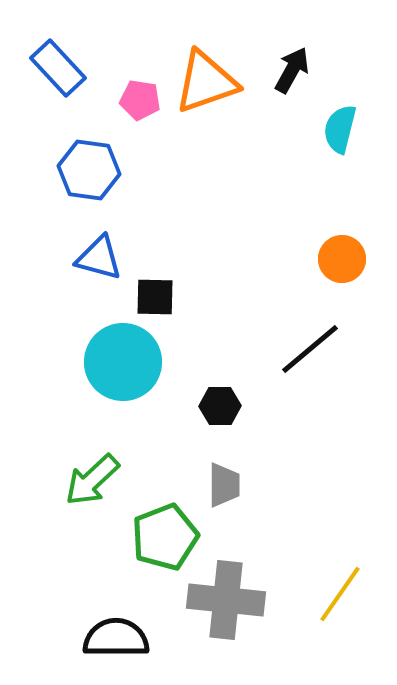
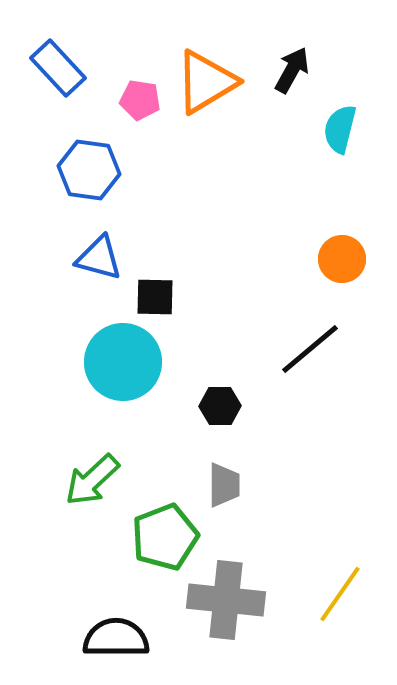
orange triangle: rotated 12 degrees counterclockwise
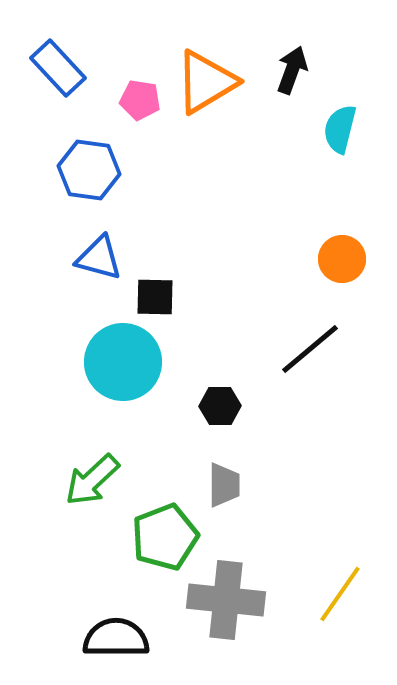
black arrow: rotated 9 degrees counterclockwise
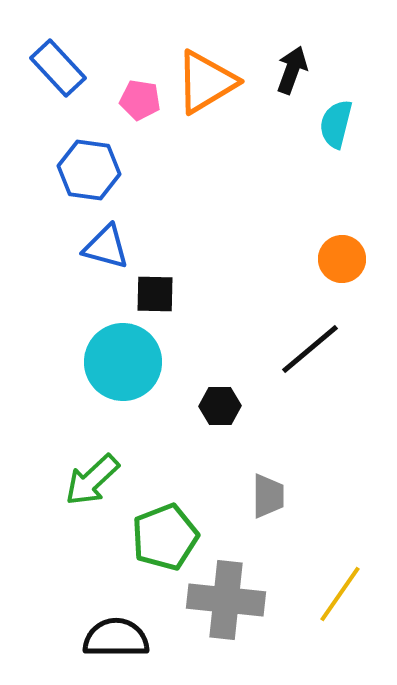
cyan semicircle: moved 4 px left, 5 px up
blue triangle: moved 7 px right, 11 px up
black square: moved 3 px up
gray trapezoid: moved 44 px right, 11 px down
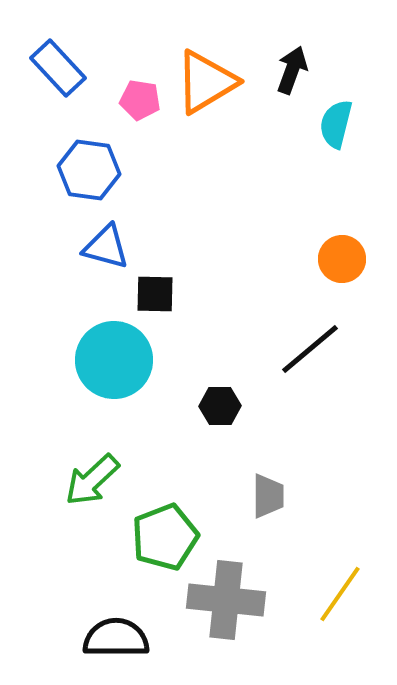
cyan circle: moved 9 px left, 2 px up
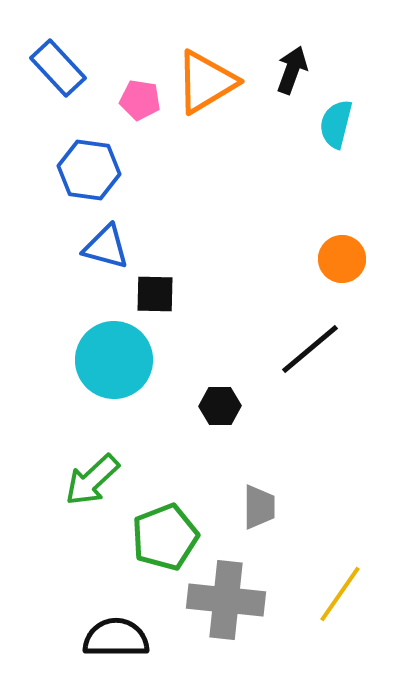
gray trapezoid: moved 9 px left, 11 px down
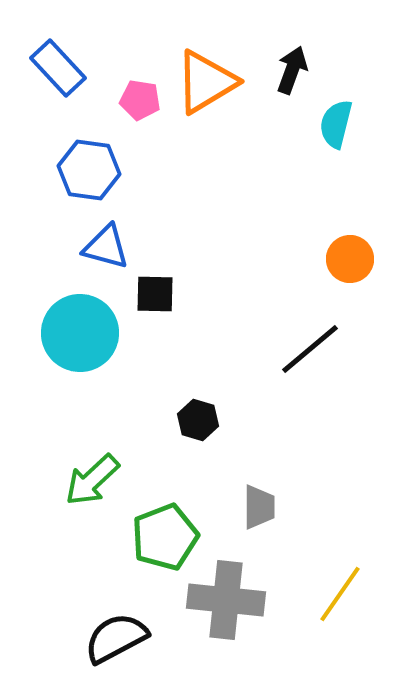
orange circle: moved 8 px right
cyan circle: moved 34 px left, 27 px up
black hexagon: moved 22 px left, 14 px down; rotated 18 degrees clockwise
black semicircle: rotated 28 degrees counterclockwise
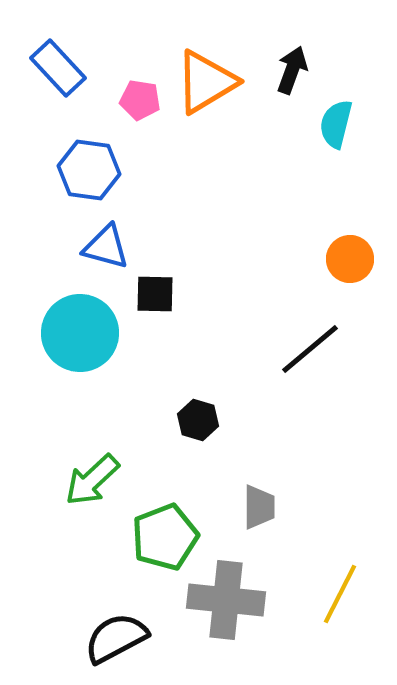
yellow line: rotated 8 degrees counterclockwise
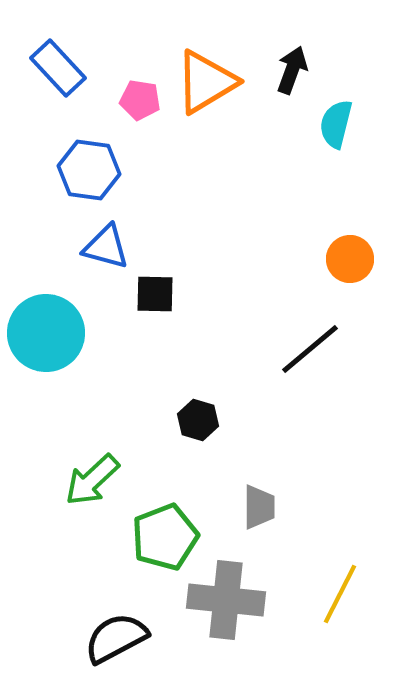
cyan circle: moved 34 px left
